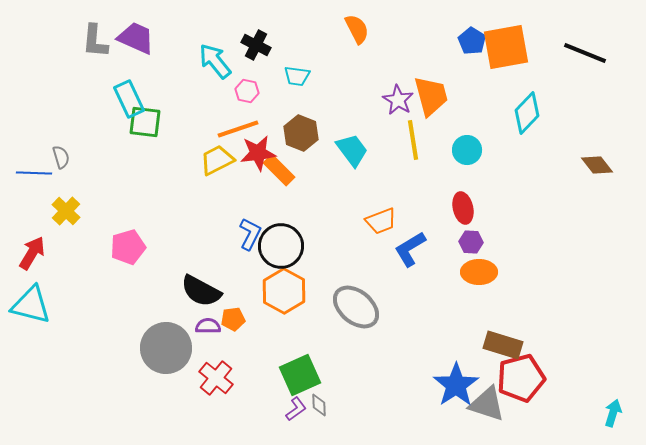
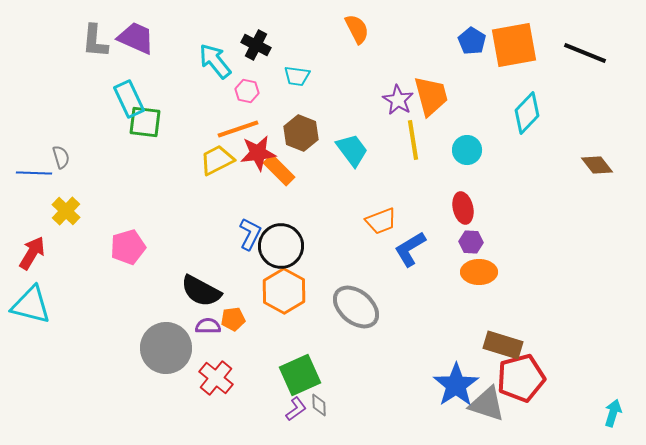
orange square at (506, 47): moved 8 px right, 2 px up
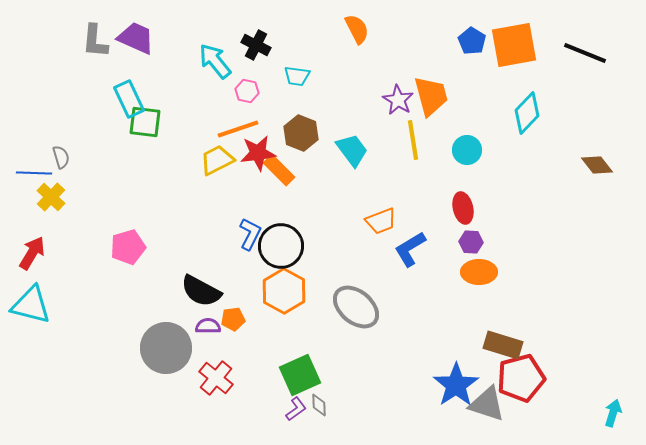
yellow cross at (66, 211): moved 15 px left, 14 px up
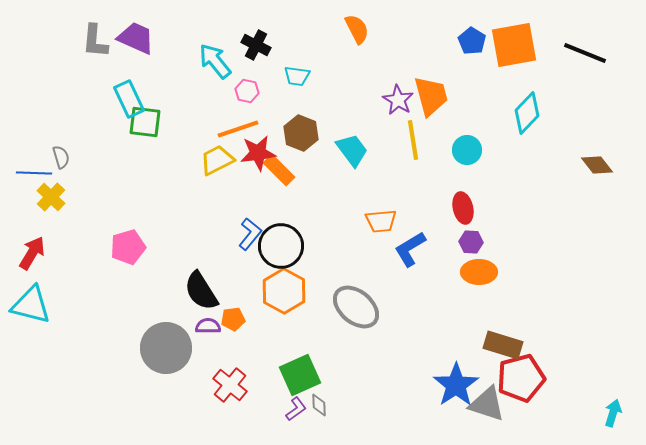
orange trapezoid at (381, 221): rotated 16 degrees clockwise
blue L-shape at (250, 234): rotated 12 degrees clockwise
black semicircle at (201, 291): rotated 30 degrees clockwise
red cross at (216, 378): moved 14 px right, 7 px down
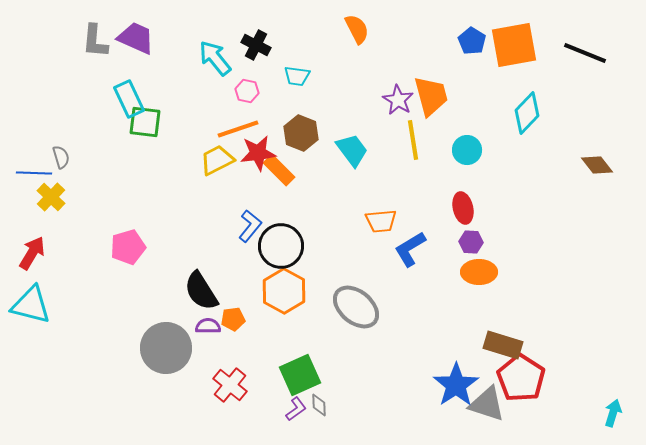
cyan arrow at (215, 61): moved 3 px up
blue L-shape at (250, 234): moved 8 px up
red pentagon at (521, 378): rotated 24 degrees counterclockwise
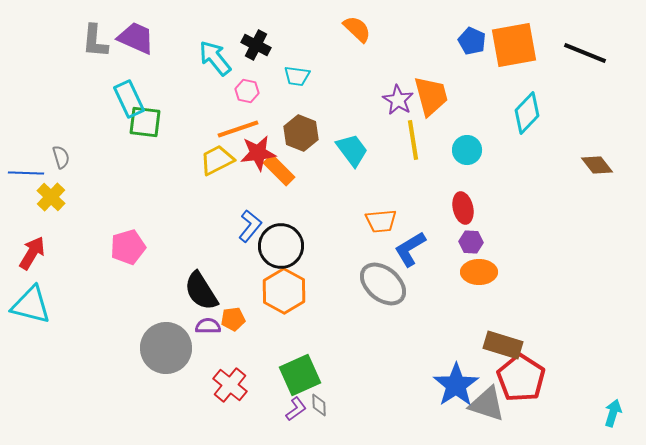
orange semicircle at (357, 29): rotated 20 degrees counterclockwise
blue pentagon at (472, 41): rotated 8 degrees counterclockwise
blue line at (34, 173): moved 8 px left
gray ellipse at (356, 307): moved 27 px right, 23 px up
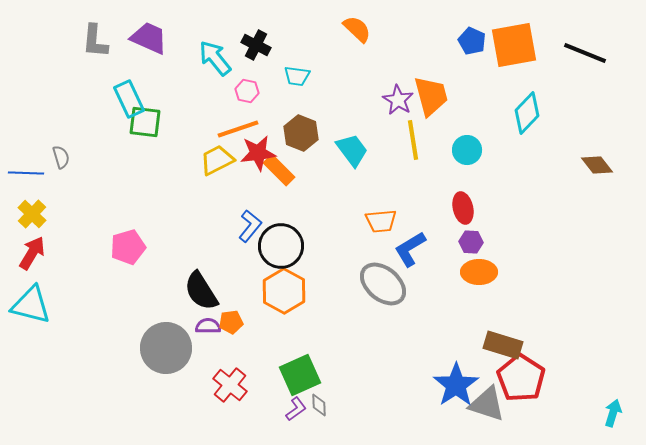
purple trapezoid at (136, 38): moved 13 px right
yellow cross at (51, 197): moved 19 px left, 17 px down
orange pentagon at (233, 319): moved 2 px left, 3 px down
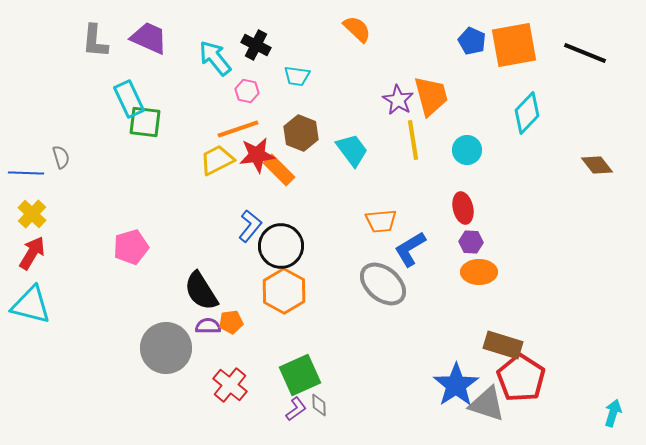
red star at (258, 153): moved 1 px left, 2 px down
pink pentagon at (128, 247): moved 3 px right
